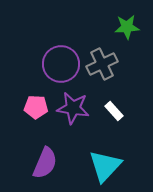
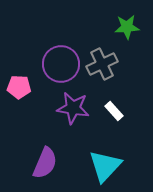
pink pentagon: moved 17 px left, 20 px up
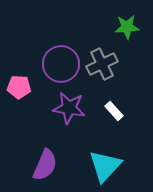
purple star: moved 4 px left
purple semicircle: moved 2 px down
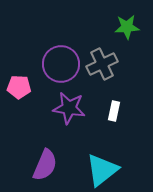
white rectangle: rotated 54 degrees clockwise
cyan triangle: moved 3 px left, 4 px down; rotated 9 degrees clockwise
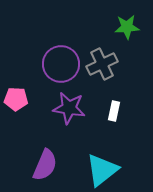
pink pentagon: moved 3 px left, 12 px down
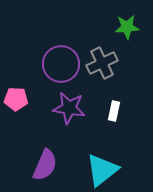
gray cross: moved 1 px up
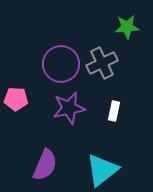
purple star: rotated 20 degrees counterclockwise
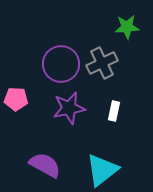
purple semicircle: rotated 84 degrees counterclockwise
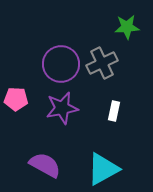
purple star: moved 7 px left
cyan triangle: moved 1 px right, 1 px up; rotated 9 degrees clockwise
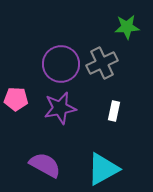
purple star: moved 2 px left
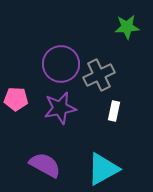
gray cross: moved 3 px left, 12 px down
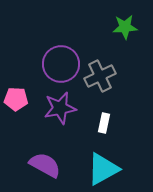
green star: moved 2 px left
gray cross: moved 1 px right, 1 px down
white rectangle: moved 10 px left, 12 px down
